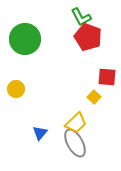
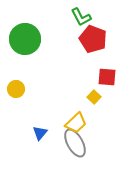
red pentagon: moved 5 px right, 2 px down
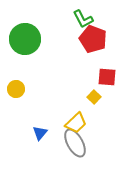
green L-shape: moved 2 px right, 2 px down
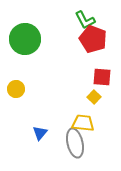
green L-shape: moved 2 px right, 1 px down
red square: moved 5 px left
yellow trapezoid: moved 7 px right; rotated 130 degrees counterclockwise
gray ellipse: rotated 16 degrees clockwise
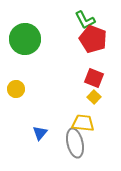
red square: moved 8 px left, 1 px down; rotated 18 degrees clockwise
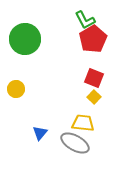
red pentagon: rotated 20 degrees clockwise
gray ellipse: rotated 48 degrees counterclockwise
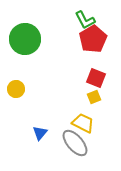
red square: moved 2 px right
yellow square: rotated 24 degrees clockwise
yellow trapezoid: rotated 20 degrees clockwise
gray ellipse: rotated 20 degrees clockwise
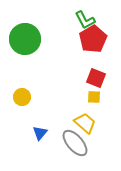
yellow circle: moved 6 px right, 8 px down
yellow square: rotated 24 degrees clockwise
yellow trapezoid: moved 2 px right; rotated 15 degrees clockwise
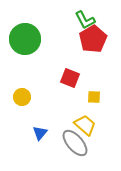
red square: moved 26 px left
yellow trapezoid: moved 2 px down
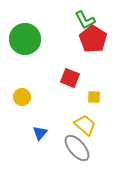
red pentagon: rotated 8 degrees counterclockwise
gray ellipse: moved 2 px right, 5 px down
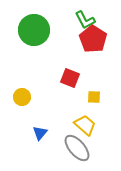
green circle: moved 9 px right, 9 px up
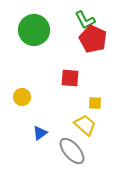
red pentagon: rotated 8 degrees counterclockwise
red square: rotated 18 degrees counterclockwise
yellow square: moved 1 px right, 6 px down
blue triangle: rotated 14 degrees clockwise
gray ellipse: moved 5 px left, 3 px down
